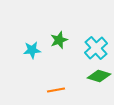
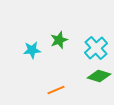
orange line: rotated 12 degrees counterclockwise
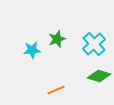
green star: moved 2 px left, 1 px up
cyan cross: moved 2 px left, 4 px up
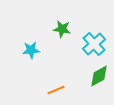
green star: moved 5 px right, 10 px up; rotated 30 degrees clockwise
cyan star: moved 1 px left
green diamond: rotated 45 degrees counterclockwise
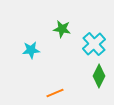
green diamond: rotated 35 degrees counterclockwise
orange line: moved 1 px left, 3 px down
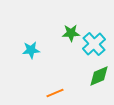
green star: moved 9 px right, 4 px down; rotated 12 degrees counterclockwise
green diamond: rotated 40 degrees clockwise
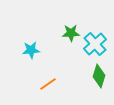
cyan cross: moved 1 px right
green diamond: rotated 50 degrees counterclockwise
orange line: moved 7 px left, 9 px up; rotated 12 degrees counterclockwise
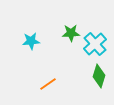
cyan star: moved 9 px up
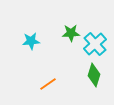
green diamond: moved 5 px left, 1 px up
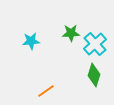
orange line: moved 2 px left, 7 px down
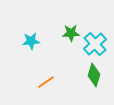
orange line: moved 9 px up
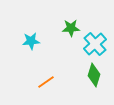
green star: moved 5 px up
